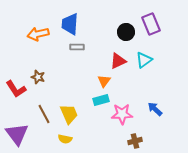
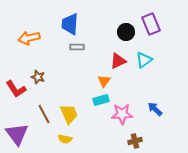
orange arrow: moved 9 px left, 4 px down
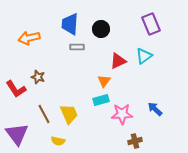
black circle: moved 25 px left, 3 px up
cyan triangle: moved 4 px up
yellow semicircle: moved 7 px left, 2 px down
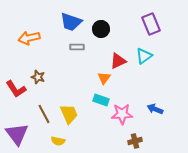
blue trapezoid: moved 1 px right, 2 px up; rotated 75 degrees counterclockwise
orange triangle: moved 3 px up
cyan rectangle: rotated 35 degrees clockwise
blue arrow: rotated 21 degrees counterclockwise
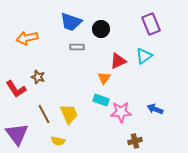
orange arrow: moved 2 px left
pink star: moved 1 px left, 2 px up
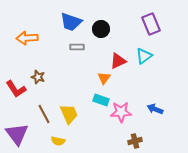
orange arrow: rotated 10 degrees clockwise
